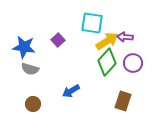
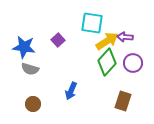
blue arrow: rotated 36 degrees counterclockwise
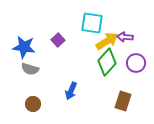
purple circle: moved 3 px right
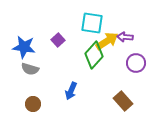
green diamond: moved 13 px left, 7 px up
brown rectangle: rotated 60 degrees counterclockwise
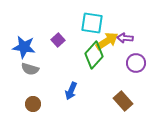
purple arrow: moved 1 px down
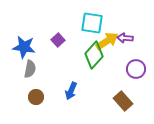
purple circle: moved 6 px down
gray semicircle: rotated 96 degrees counterclockwise
brown circle: moved 3 px right, 7 px up
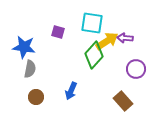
purple square: moved 8 px up; rotated 32 degrees counterclockwise
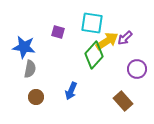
purple arrow: rotated 49 degrees counterclockwise
purple circle: moved 1 px right
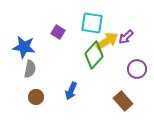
purple square: rotated 16 degrees clockwise
purple arrow: moved 1 px right, 1 px up
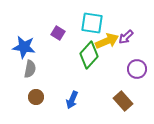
purple square: moved 1 px down
yellow arrow: rotated 10 degrees clockwise
green diamond: moved 5 px left
blue arrow: moved 1 px right, 9 px down
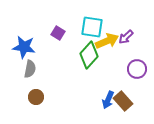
cyan square: moved 4 px down
blue arrow: moved 36 px right
